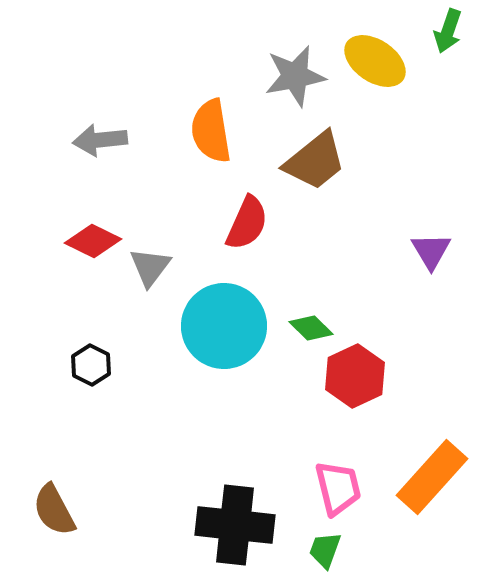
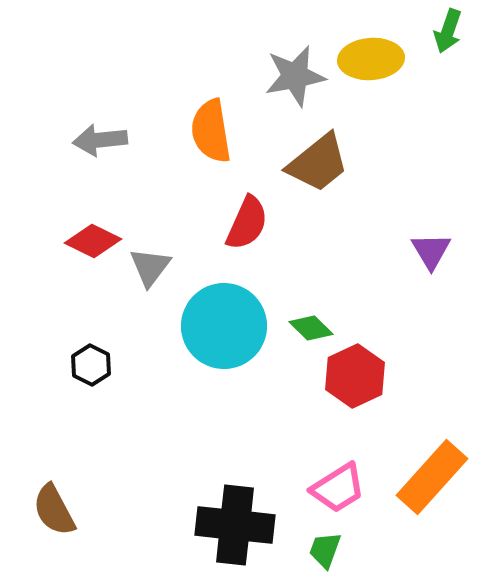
yellow ellipse: moved 4 px left, 2 px up; rotated 38 degrees counterclockwise
brown trapezoid: moved 3 px right, 2 px down
pink trapezoid: rotated 72 degrees clockwise
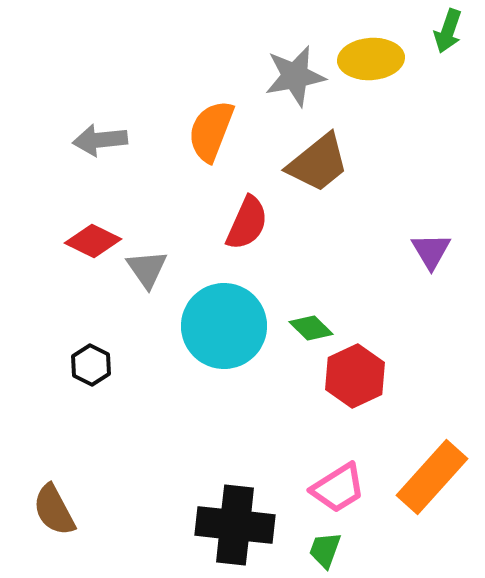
orange semicircle: rotated 30 degrees clockwise
gray triangle: moved 3 px left, 2 px down; rotated 12 degrees counterclockwise
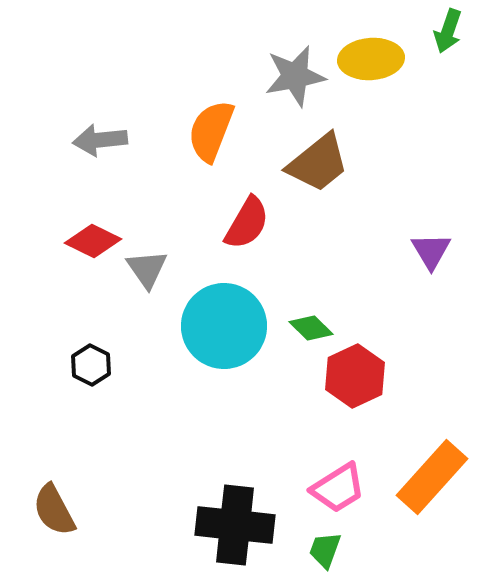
red semicircle: rotated 6 degrees clockwise
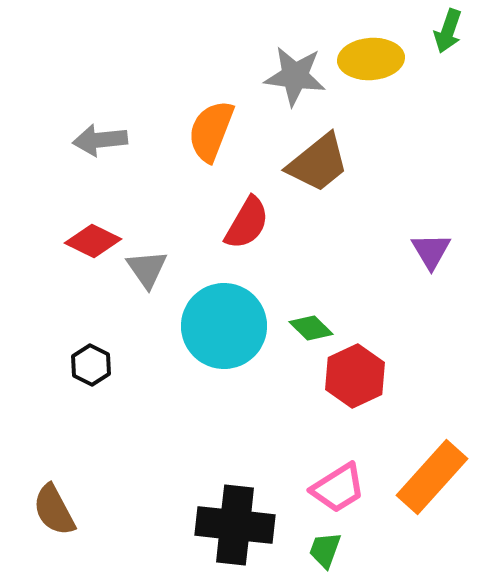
gray star: rotated 18 degrees clockwise
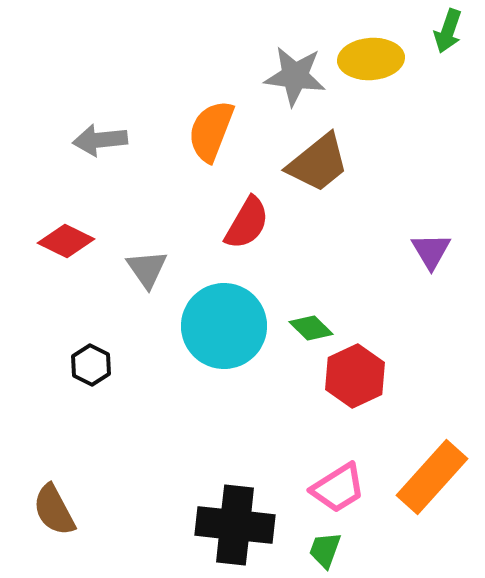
red diamond: moved 27 px left
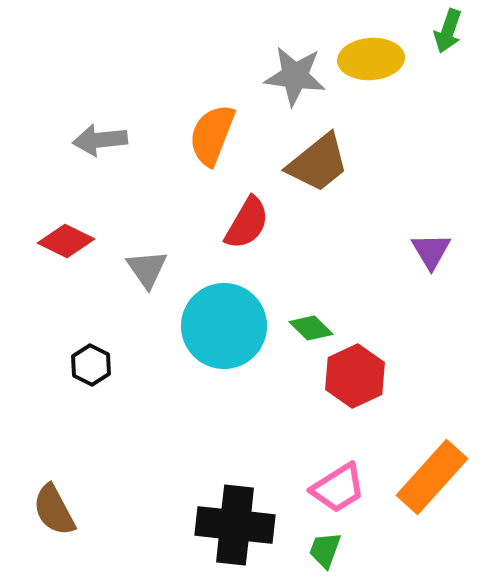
orange semicircle: moved 1 px right, 4 px down
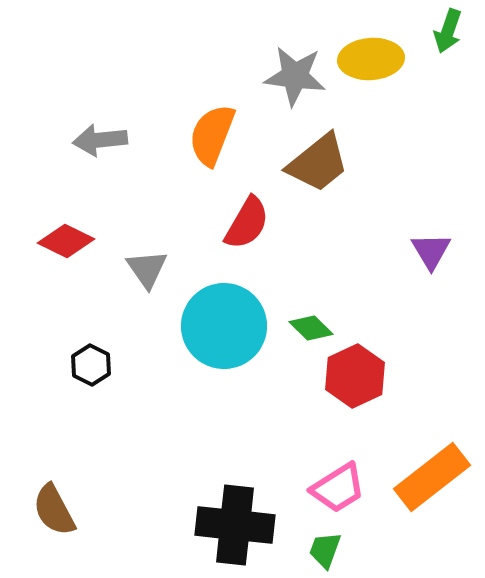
orange rectangle: rotated 10 degrees clockwise
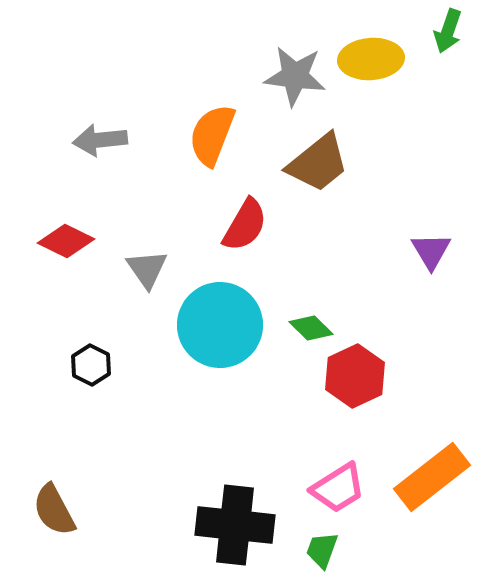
red semicircle: moved 2 px left, 2 px down
cyan circle: moved 4 px left, 1 px up
green trapezoid: moved 3 px left
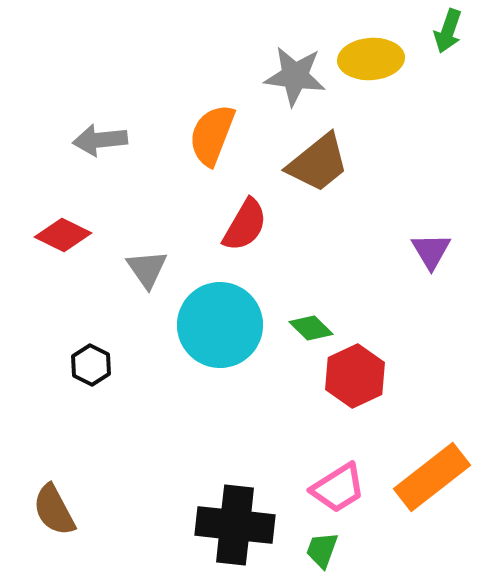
red diamond: moved 3 px left, 6 px up
